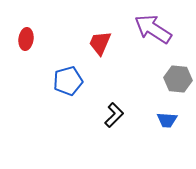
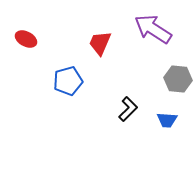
red ellipse: rotated 70 degrees counterclockwise
black L-shape: moved 14 px right, 6 px up
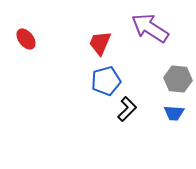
purple arrow: moved 3 px left, 1 px up
red ellipse: rotated 25 degrees clockwise
blue pentagon: moved 38 px right
black L-shape: moved 1 px left
blue trapezoid: moved 7 px right, 7 px up
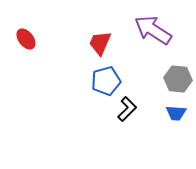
purple arrow: moved 3 px right, 2 px down
blue trapezoid: moved 2 px right
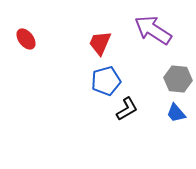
black L-shape: rotated 15 degrees clockwise
blue trapezoid: rotated 45 degrees clockwise
